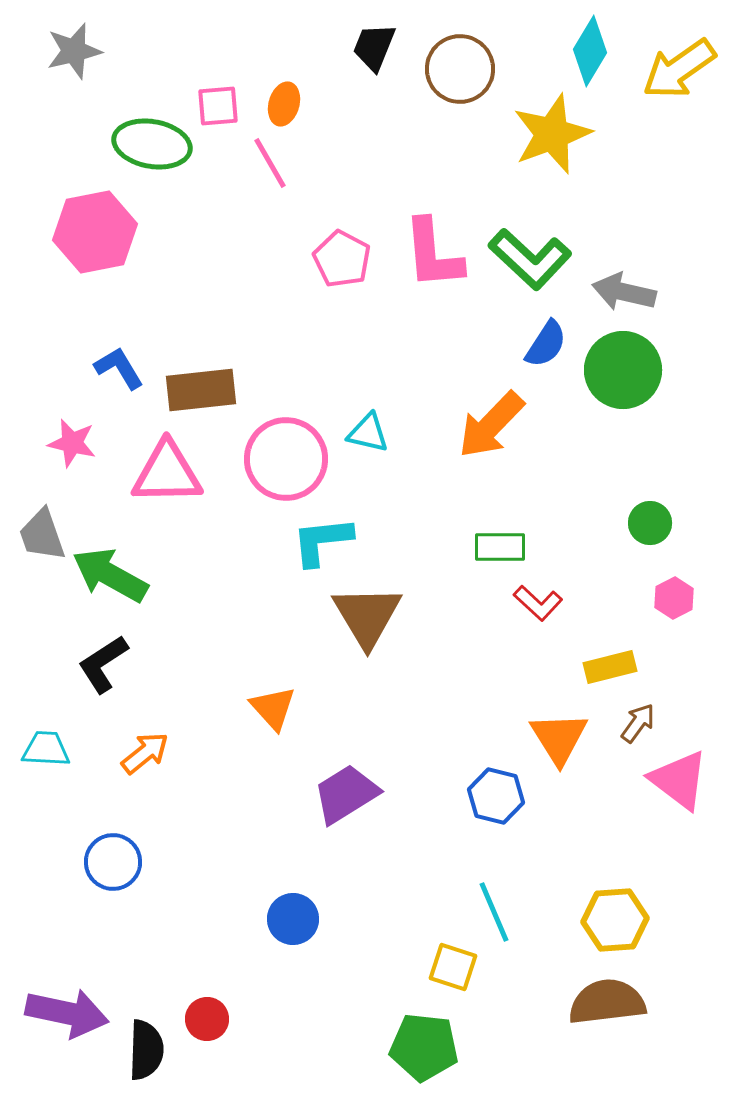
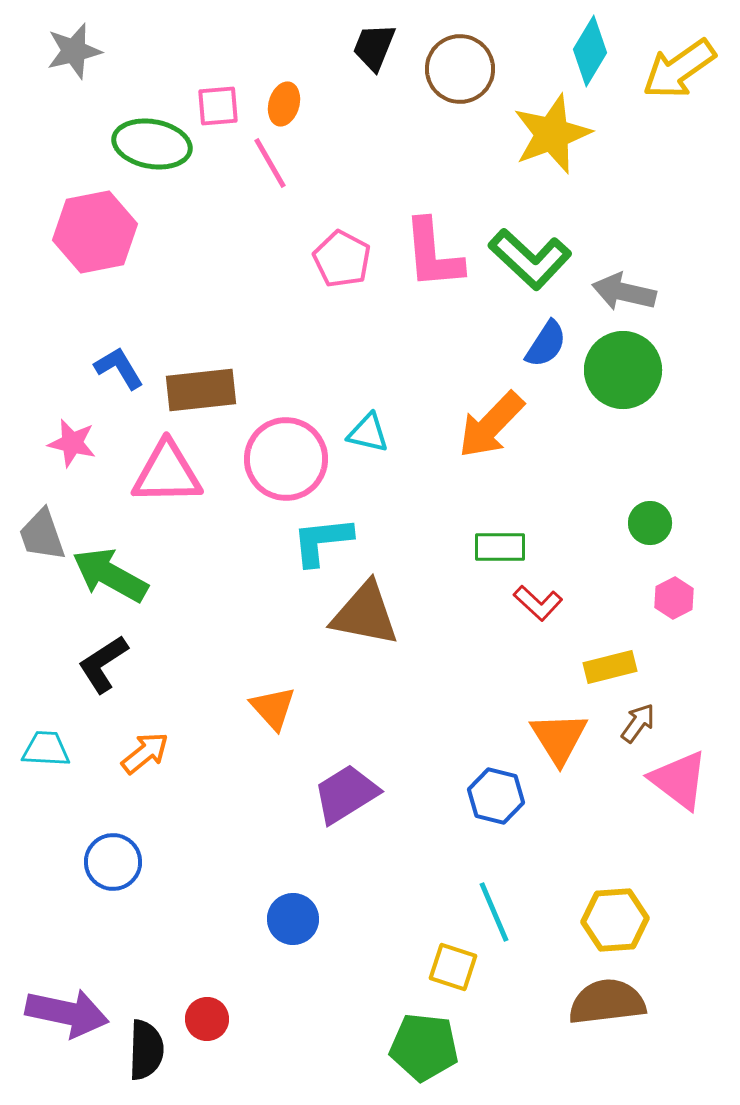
brown triangle at (367, 616): moved 2 px left, 2 px up; rotated 48 degrees counterclockwise
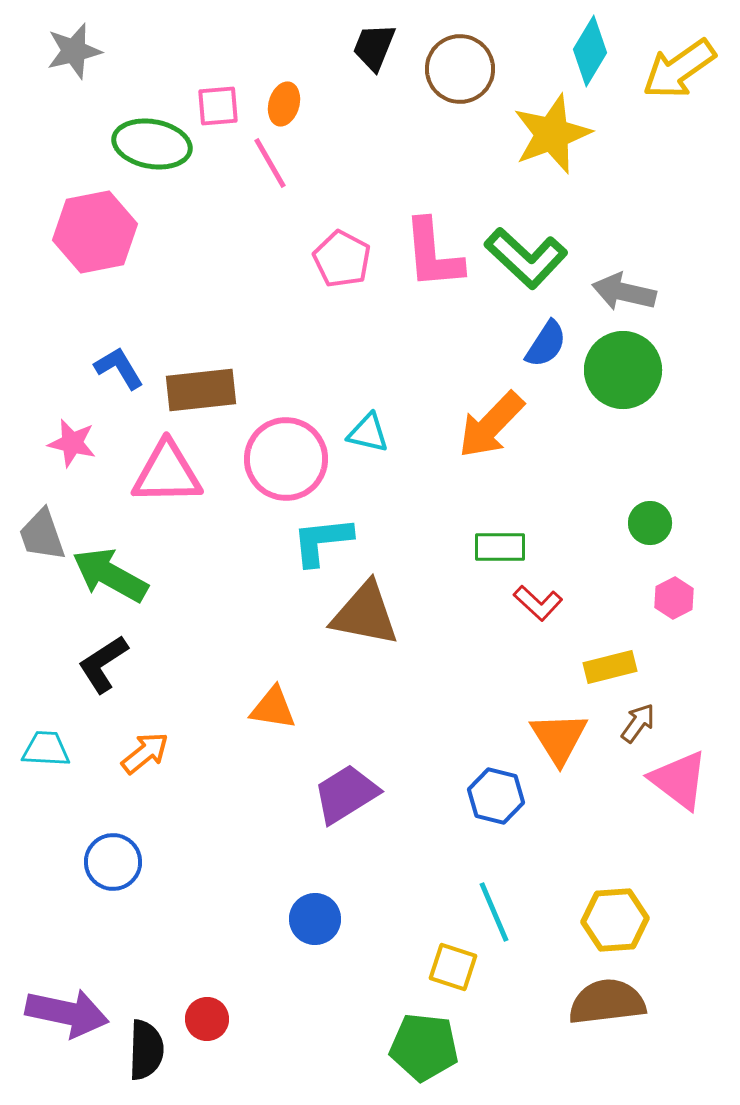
green L-shape at (530, 259): moved 4 px left, 1 px up
orange triangle at (273, 708): rotated 39 degrees counterclockwise
blue circle at (293, 919): moved 22 px right
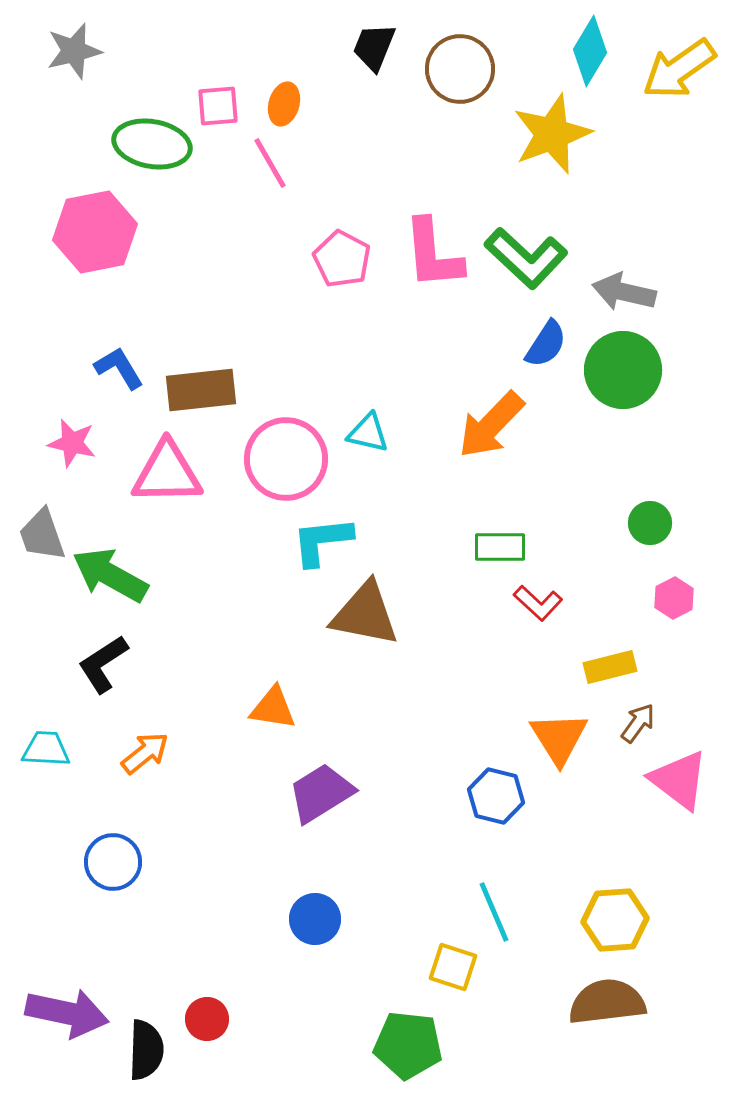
purple trapezoid at (346, 794): moved 25 px left, 1 px up
green pentagon at (424, 1047): moved 16 px left, 2 px up
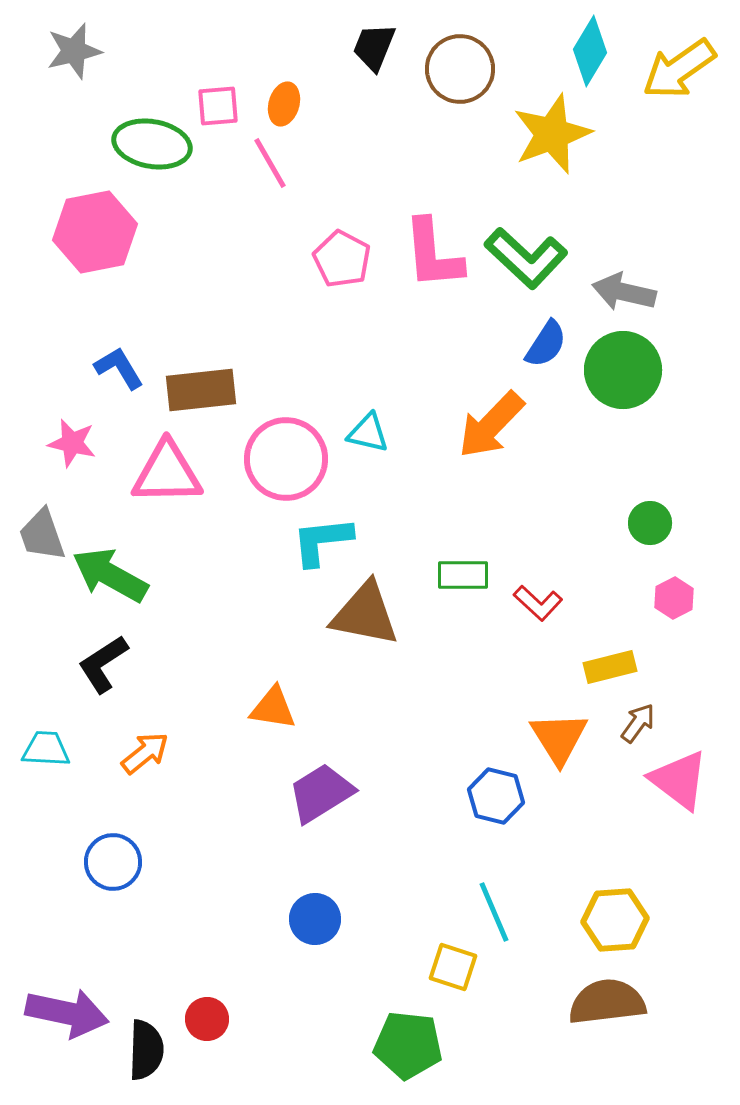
green rectangle at (500, 547): moved 37 px left, 28 px down
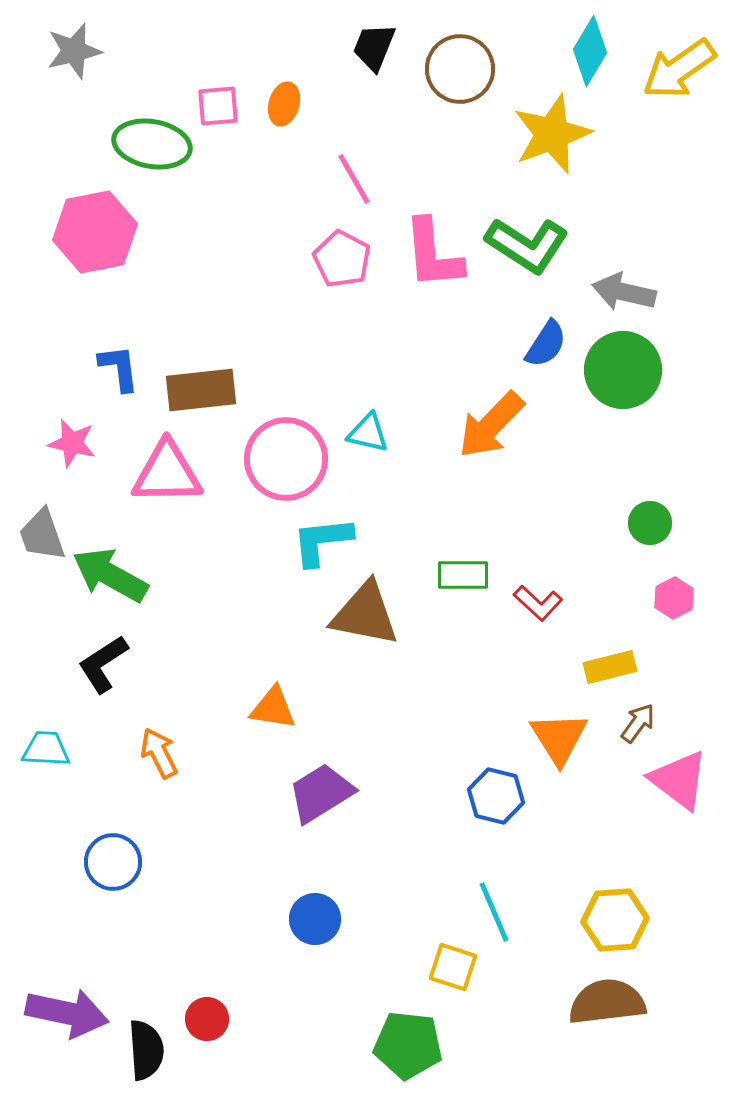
pink line at (270, 163): moved 84 px right, 16 px down
green L-shape at (526, 258): moved 1 px right, 13 px up; rotated 10 degrees counterclockwise
blue L-shape at (119, 368): rotated 24 degrees clockwise
orange arrow at (145, 753): moved 14 px right; rotated 78 degrees counterclockwise
black semicircle at (146, 1050): rotated 6 degrees counterclockwise
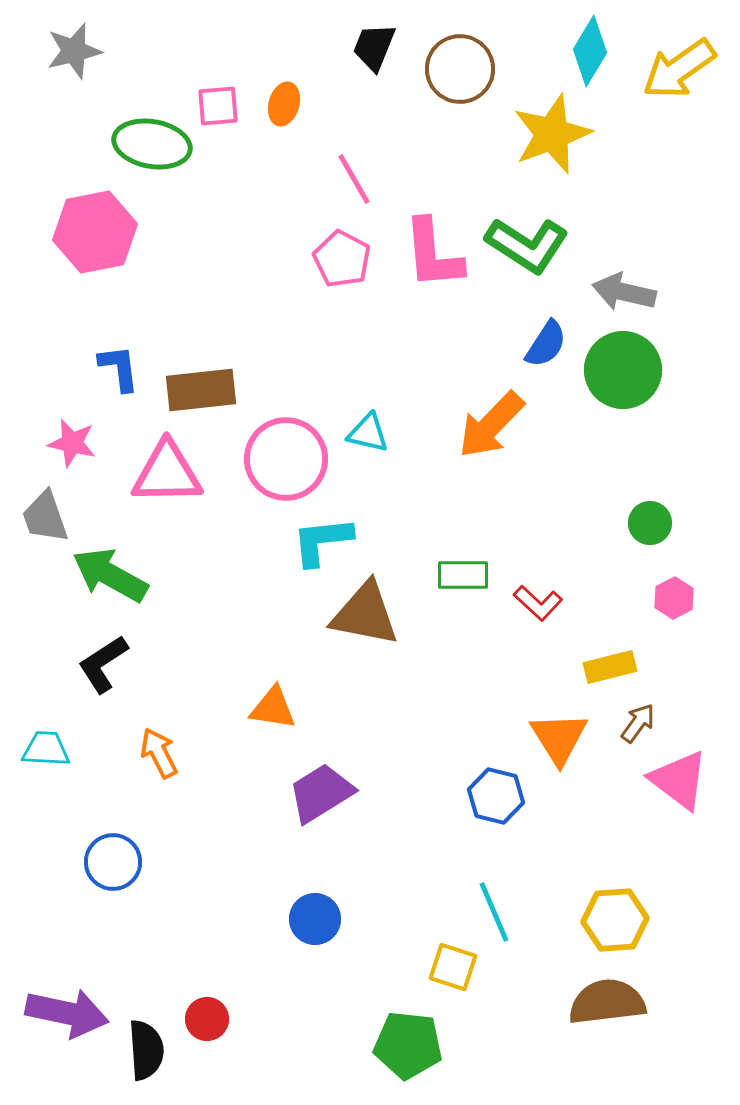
gray trapezoid at (42, 535): moved 3 px right, 18 px up
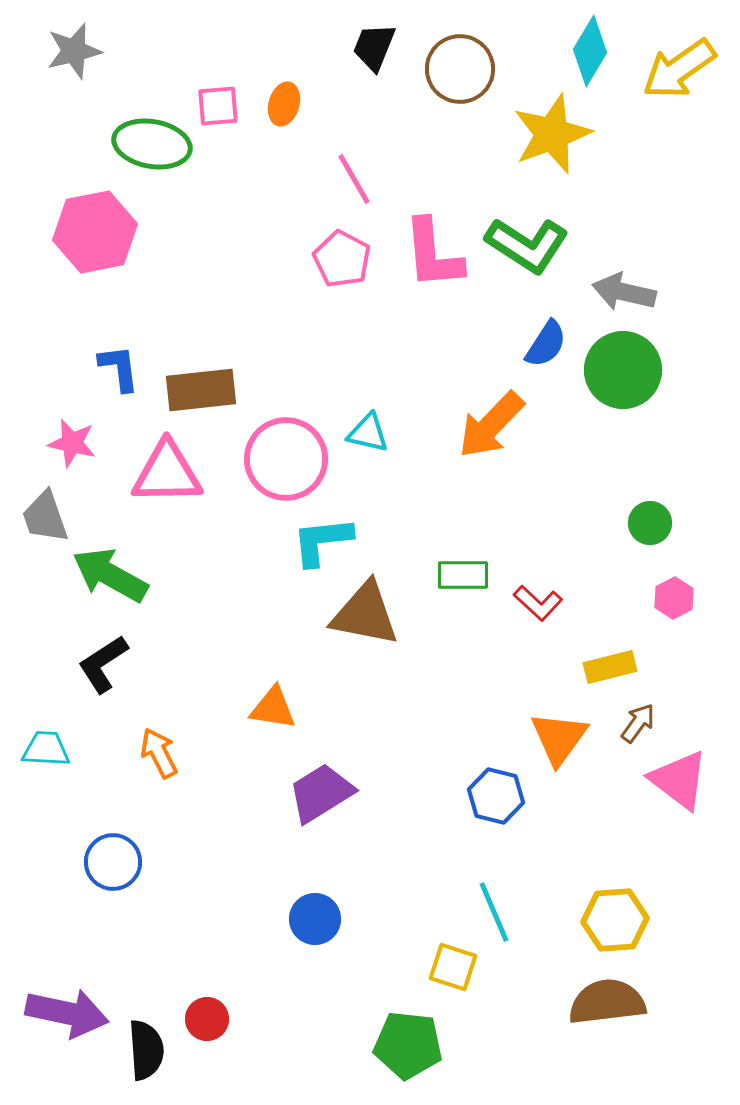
orange triangle at (559, 738): rotated 8 degrees clockwise
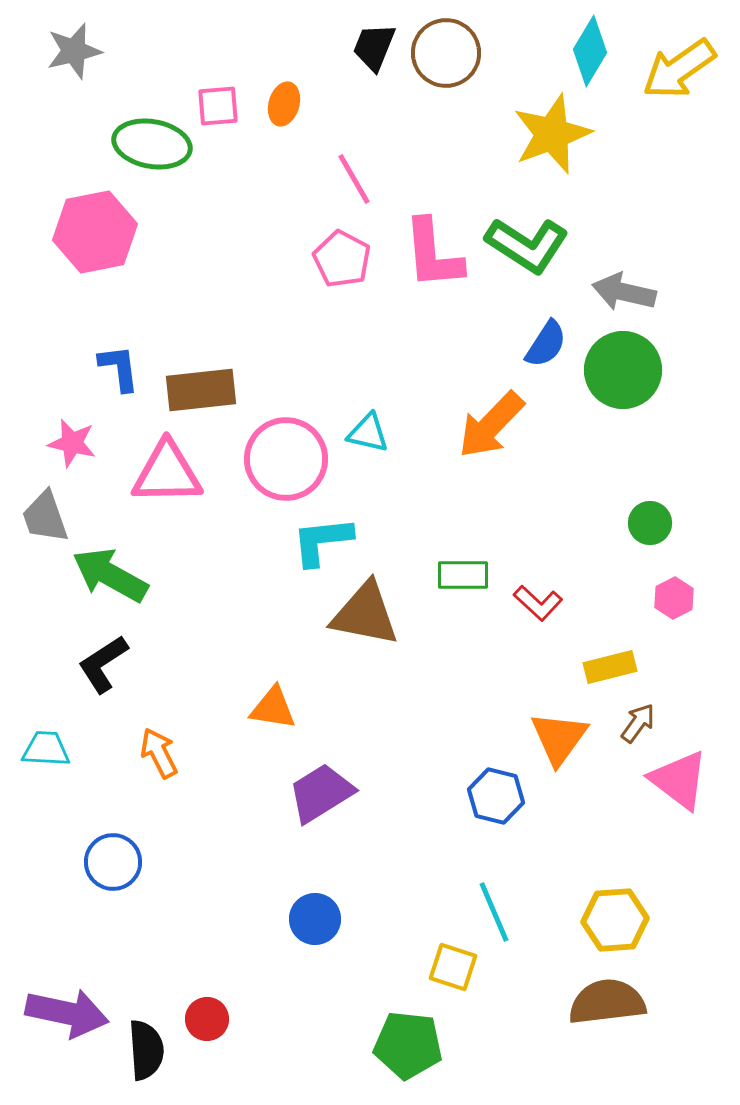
brown circle at (460, 69): moved 14 px left, 16 px up
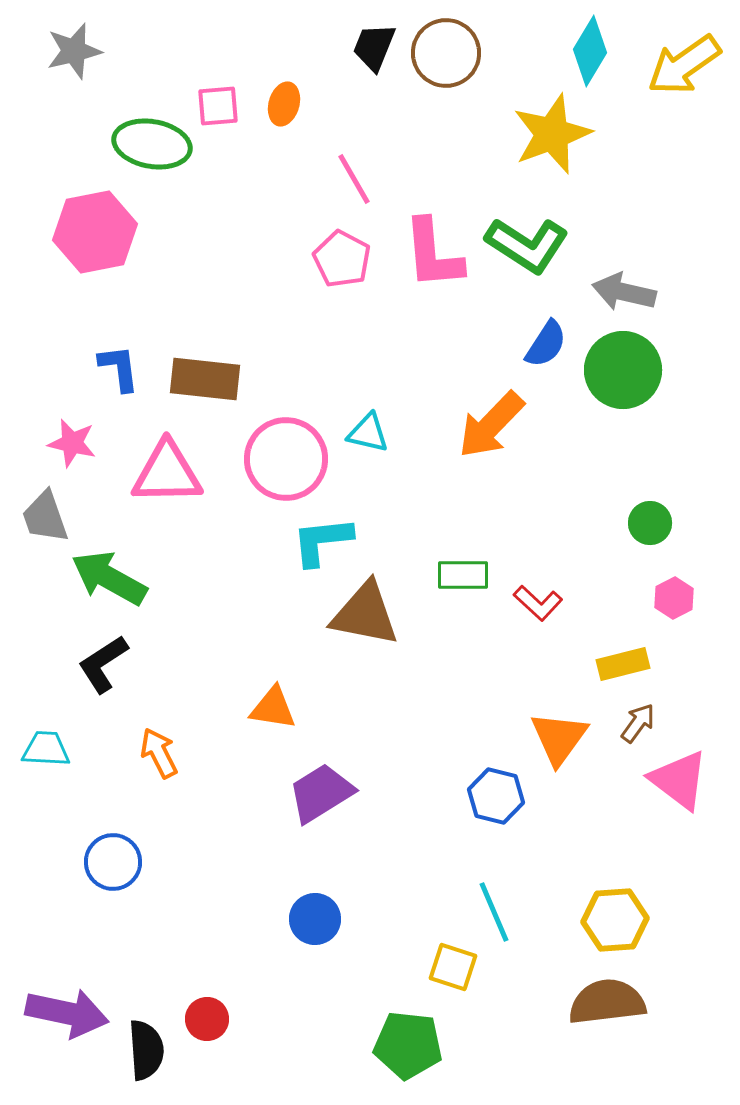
yellow arrow at (679, 69): moved 5 px right, 4 px up
brown rectangle at (201, 390): moved 4 px right, 11 px up; rotated 12 degrees clockwise
green arrow at (110, 575): moved 1 px left, 3 px down
yellow rectangle at (610, 667): moved 13 px right, 3 px up
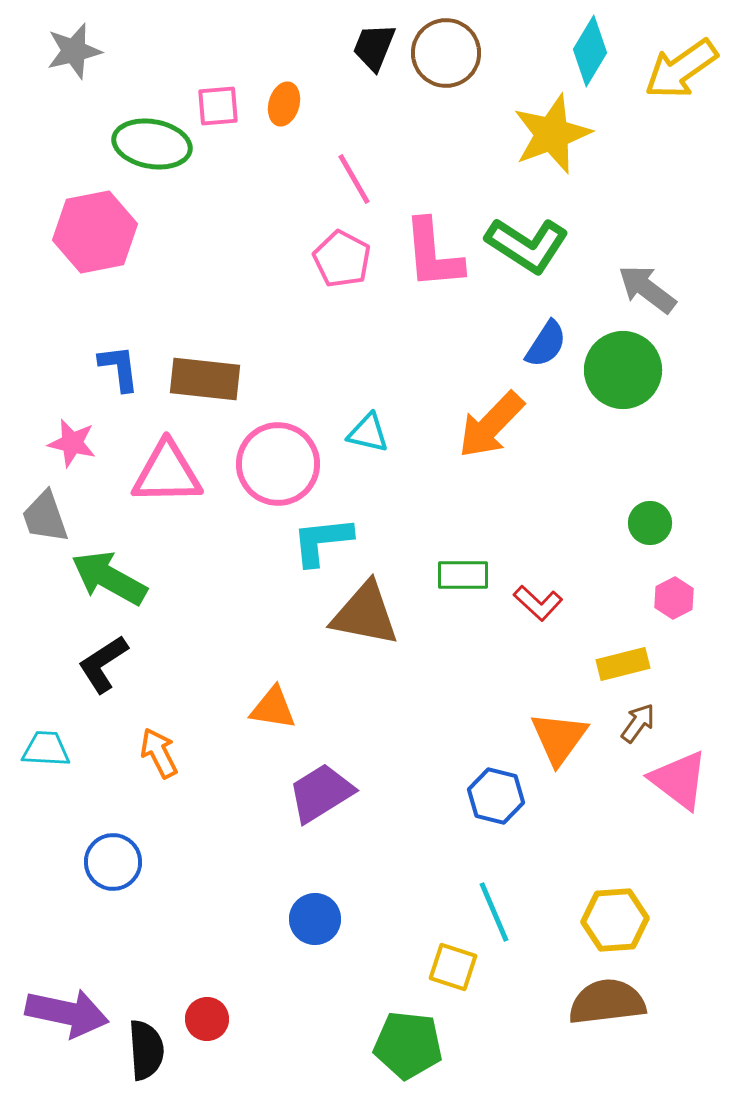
yellow arrow at (684, 65): moved 3 px left, 4 px down
gray arrow at (624, 292): moved 23 px right, 3 px up; rotated 24 degrees clockwise
pink circle at (286, 459): moved 8 px left, 5 px down
